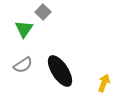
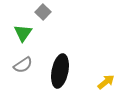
green triangle: moved 1 px left, 4 px down
black ellipse: rotated 44 degrees clockwise
yellow arrow: moved 2 px right, 1 px up; rotated 30 degrees clockwise
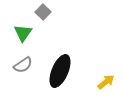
black ellipse: rotated 12 degrees clockwise
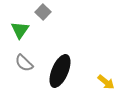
green triangle: moved 3 px left, 3 px up
gray semicircle: moved 1 px right, 2 px up; rotated 78 degrees clockwise
yellow arrow: rotated 78 degrees clockwise
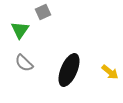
gray square: rotated 21 degrees clockwise
black ellipse: moved 9 px right, 1 px up
yellow arrow: moved 4 px right, 10 px up
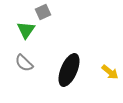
green triangle: moved 6 px right
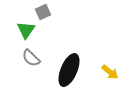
gray semicircle: moved 7 px right, 5 px up
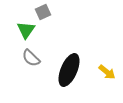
yellow arrow: moved 3 px left
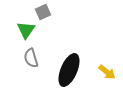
gray semicircle: rotated 30 degrees clockwise
